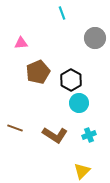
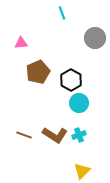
brown line: moved 9 px right, 7 px down
cyan cross: moved 10 px left
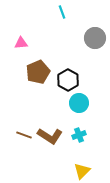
cyan line: moved 1 px up
black hexagon: moved 3 px left
brown L-shape: moved 5 px left, 1 px down
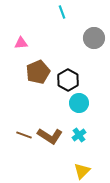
gray circle: moved 1 px left
cyan cross: rotated 16 degrees counterclockwise
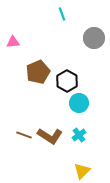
cyan line: moved 2 px down
pink triangle: moved 8 px left, 1 px up
black hexagon: moved 1 px left, 1 px down
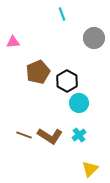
yellow triangle: moved 8 px right, 2 px up
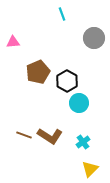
cyan cross: moved 4 px right, 7 px down
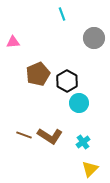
brown pentagon: moved 2 px down
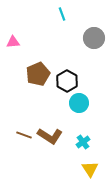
yellow triangle: rotated 18 degrees counterclockwise
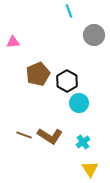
cyan line: moved 7 px right, 3 px up
gray circle: moved 3 px up
